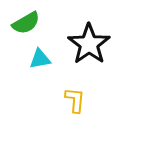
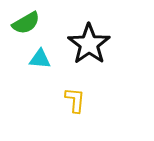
cyan triangle: rotated 15 degrees clockwise
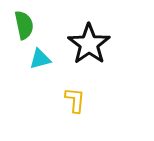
green semicircle: moved 2 px left, 2 px down; rotated 72 degrees counterclockwise
cyan triangle: rotated 20 degrees counterclockwise
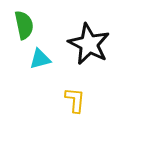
black star: rotated 9 degrees counterclockwise
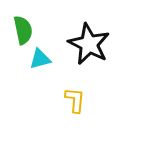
green semicircle: moved 1 px left, 5 px down
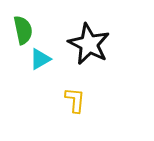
cyan triangle: rotated 15 degrees counterclockwise
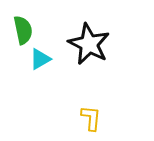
yellow L-shape: moved 16 px right, 18 px down
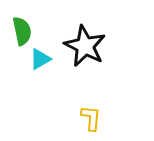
green semicircle: moved 1 px left, 1 px down
black star: moved 4 px left, 2 px down
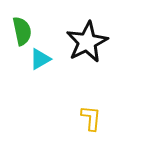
black star: moved 2 px right, 4 px up; rotated 18 degrees clockwise
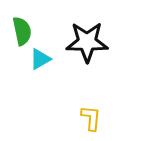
black star: rotated 27 degrees clockwise
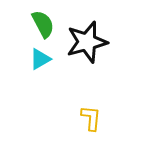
green semicircle: moved 21 px right, 7 px up; rotated 16 degrees counterclockwise
black star: rotated 15 degrees counterclockwise
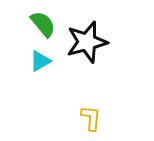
green semicircle: rotated 12 degrees counterclockwise
cyan triangle: moved 2 px down
